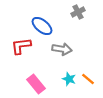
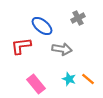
gray cross: moved 6 px down
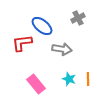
red L-shape: moved 1 px right, 3 px up
orange line: rotated 48 degrees clockwise
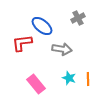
cyan star: moved 1 px up
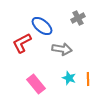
red L-shape: rotated 20 degrees counterclockwise
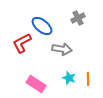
pink rectangle: rotated 18 degrees counterclockwise
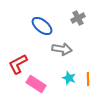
red L-shape: moved 4 px left, 21 px down
